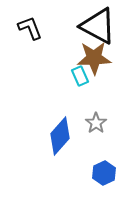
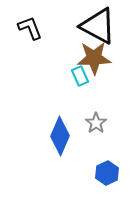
blue diamond: rotated 18 degrees counterclockwise
blue hexagon: moved 3 px right
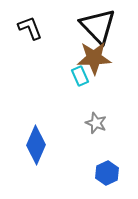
black triangle: rotated 18 degrees clockwise
gray star: rotated 15 degrees counterclockwise
blue diamond: moved 24 px left, 9 px down
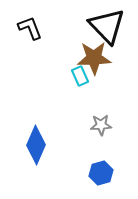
black triangle: moved 9 px right
gray star: moved 5 px right, 2 px down; rotated 25 degrees counterclockwise
blue hexagon: moved 6 px left; rotated 10 degrees clockwise
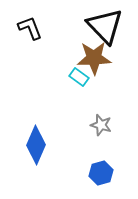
black triangle: moved 2 px left
cyan rectangle: moved 1 px left, 1 px down; rotated 30 degrees counterclockwise
gray star: rotated 20 degrees clockwise
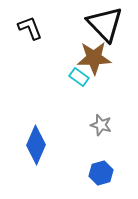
black triangle: moved 2 px up
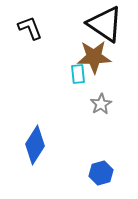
black triangle: rotated 12 degrees counterclockwise
brown star: moved 1 px up
cyan rectangle: moved 1 px left, 3 px up; rotated 48 degrees clockwise
gray star: moved 21 px up; rotated 25 degrees clockwise
blue diamond: moved 1 px left; rotated 9 degrees clockwise
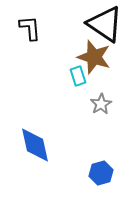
black L-shape: rotated 16 degrees clockwise
brown star: rotated 20 degrees clockwise
cyan rectangle: moved 2 px down; rotated 12 degrees counterclockwise
blue diamond: rotated 45 degrees counterclockwise
